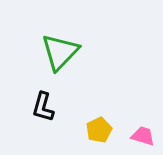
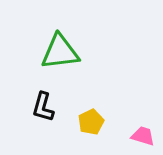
green triangle: rotated 39 degrees clockwise
yellow pentagon: moved 8 px left, 8 px up
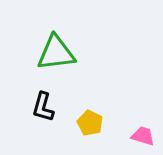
green triangle: moved 4 px left, 1 px down
yellow pentagon: moved 1 px left, 1 px down; rotated 20 degrees counterclockwise
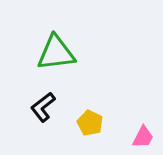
black L-shape: rotated 36 degrees clockwise
pink trapezoid: moved 1 px down; rotated 100 degrees clockwise
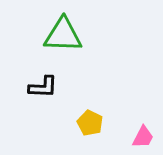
green triangle: moved 7 px right, 18 px up; rotated 9 degrees clockwise
black L-shape: moved 20 px up; rotated 140 degrees counterclockwise
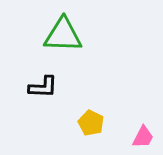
yellow pentagon: moved 1 px right
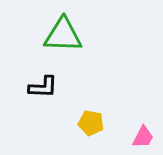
yellow pentagon: rotated 15 degrees counterclockwise
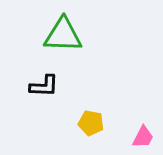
black L-shape: moved 1 px right, 1 px up
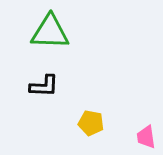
green triangle: moved 13 px left, 3 px up
pink trapezoid: moved 3 px right; rotated 145 degrees clockwise
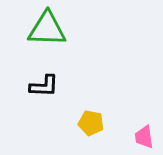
green triangle: moved 3 px left, 3 px up
pink trapezoid: moved 2 px left
